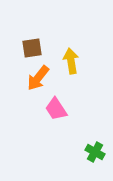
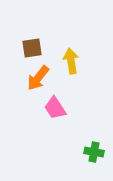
pink trapezoid: moved 1 px left, 1 px up
green cross: moved 1 px left; rotated 18 degrees counterclockwise
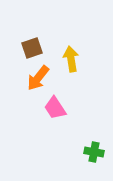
brown square: rotated 10 degrees counterclockwise
yellow arrow: moved 2 px up
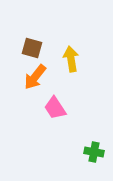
brown square: rotated 35 degrees clockwise
orange arrow: moved 3 px left, 1 px up
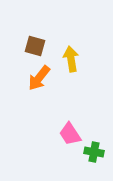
brown square: moved 3 px right, 2 px up
orange arrow: moved 4 px right, 1 px down
pink trapezoid: moved 15 px right, 26 px down
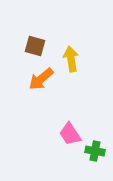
orange arrow: moved 2 px right, 1 px down; rotated 12 degrees clockwise
green cross: moved 1 px right, 1 px up
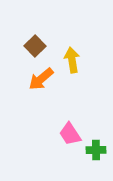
brown square: rotated 30 degrees clockwise
yellow arrow: moved 1 px right, 1 px down
green cross: moved 1 px right, 1 px up; rotated 12 degrees counterclockwise
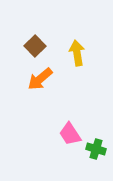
yellow arrow: moved 5 px right, 7 px up
orange arrow: moved 1 px left
green cross: moved 1 px up; rotated 18 degrees clockwise
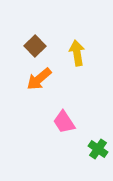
orange arrow: moved 1 px left
pink trapezoid: moved 6 px left, 12 px up
green cross: moved 2 px right; rotated 18 degrees clockwise
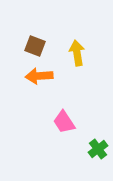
brown square: rotated 25 degrees counterclockwise
orange arrow: moved 3 px up; rotated 36 degrees clockwise
green cross: rotated 18 degrees clockwise
